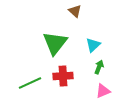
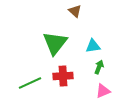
cyan triangle: moved 1 px down; rotated 35 degrees clockwise
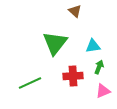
red cross: moved 10 px right
